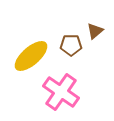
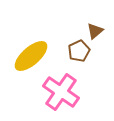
brown pentagon: moved 8 px right, 6 px down; rotated 25 degrees counterclockwise
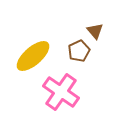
brown triangle: rotated 30 degrees counterclockwise
yellow ellipse: moved 2 px right
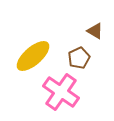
brown triangle: rotated 18 degrees counterclockwise
brown pentagon: moved 7 px down
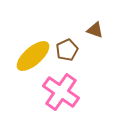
brown triangle: moved 1 px up; rotated 12 degrees counterclockwise
brown pentagon: moved 12 px left, 8 px up
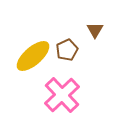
brown triangle: rotated 42 degrees clockwise
pink cross: moved 1 px right, 3 px down; rotated 12 degrees clockwise
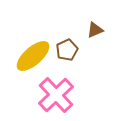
brown triangle: rotated 36 degrees clockwise
pink cross: moved 6 px left
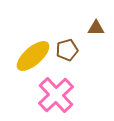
brown triangle: moved 1 px right, 2 px up; rotated 24 degrees clockwise
brown pentagon: rotated 10 degrees clockwise
